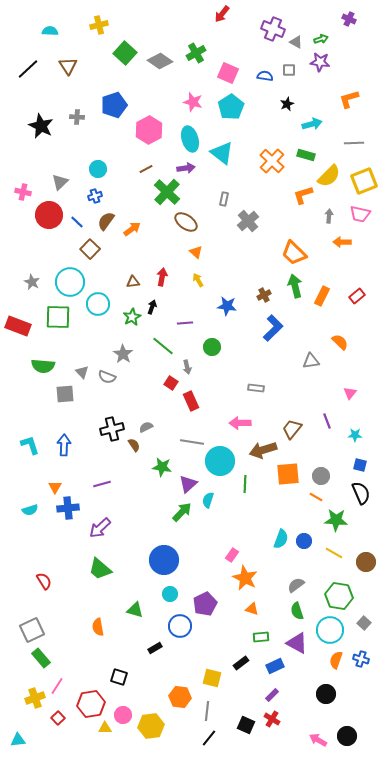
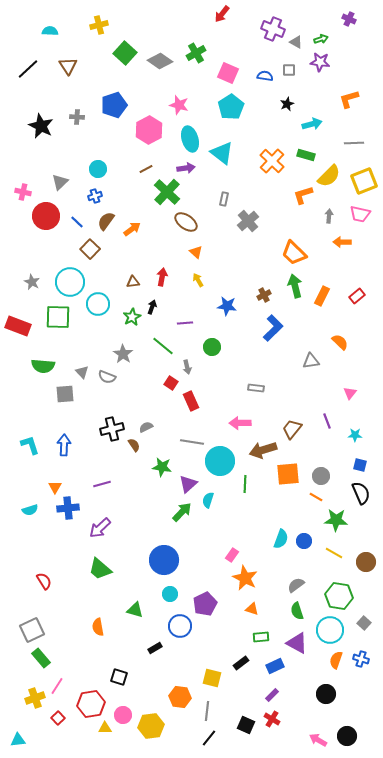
pink star at (193, 102): moved 14 px left, 3 px down
red circle at (49, 215): moved 3 px left, 1 px down
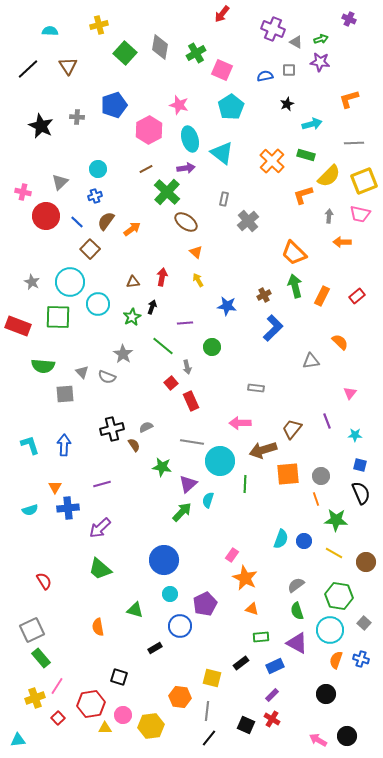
gray diamond at (160, 61): moved 14 px up; rotated 65 degrees clockwise
pink square at (228, 73): moved 6 px left, 3 px up
blue semicircle at (265, 76): rotated 21 degrees counterclockwise
red square at (171, 383): rotated 16 degrees clockwise
orange line at (316, 497): moved 2 px down; rotated 40 degrees clockwise
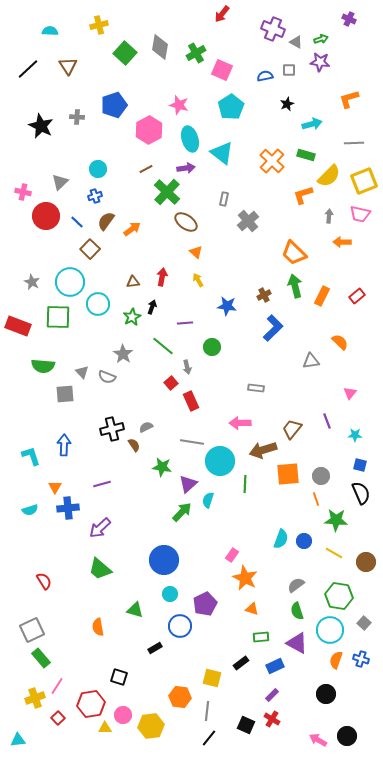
cyan L-shape at (30, 445): moved 1 px right, 11 px down
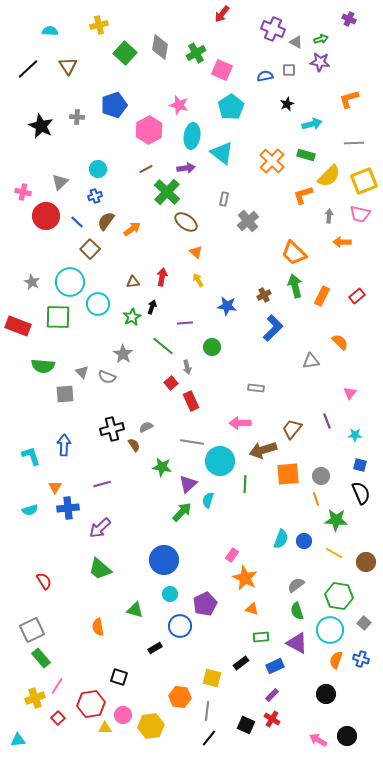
cyan ellipse at (190, 139): moved 2 px right, 3 px up; rotated 25 degrees clockwise
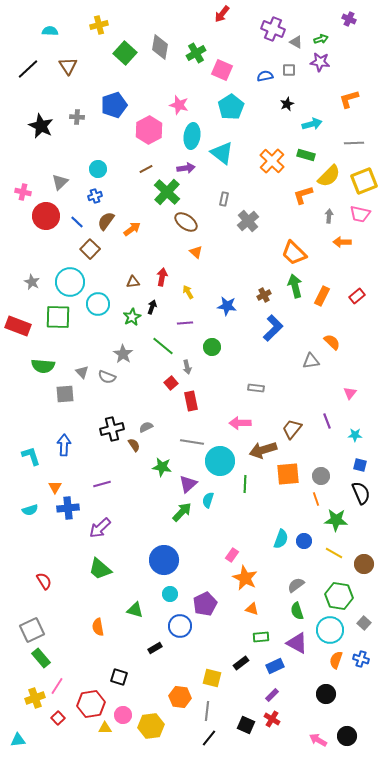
yellow arrow at (198, 280): moved 10 px left, 12 px down
orange semicircle at (340, 342): moved 8 px left
red rectangle at (191, 401): rotated 12 degrees clockwise
brown circle at (366, 562): moved 2 px left, 2 px down
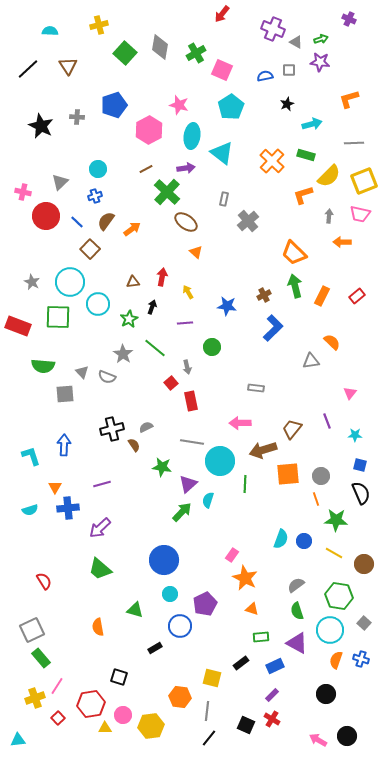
green star at (132, 317): moved 3 px left, 2 px down
green line at (163, 346): moved 8 px left, 2 px down
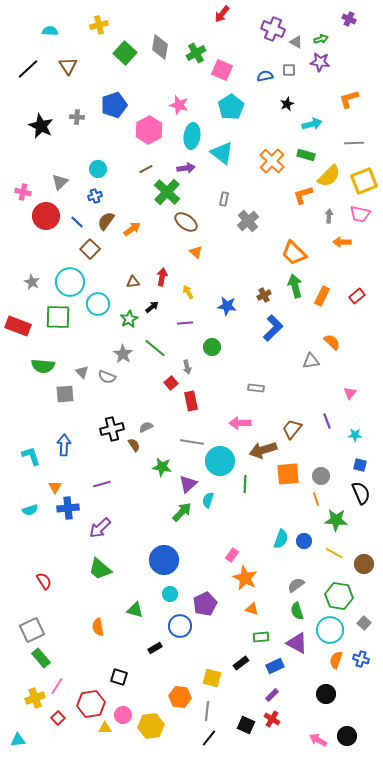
black arrow at (152, 307): rotated 32 degrees clockwise
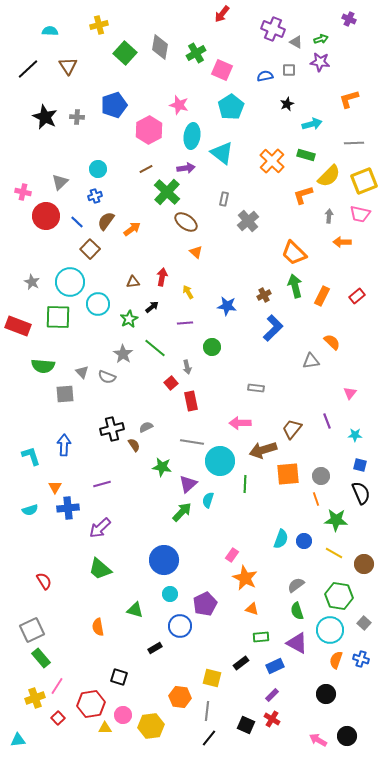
black star at (41, 126): moved 4 px right, 9 px up
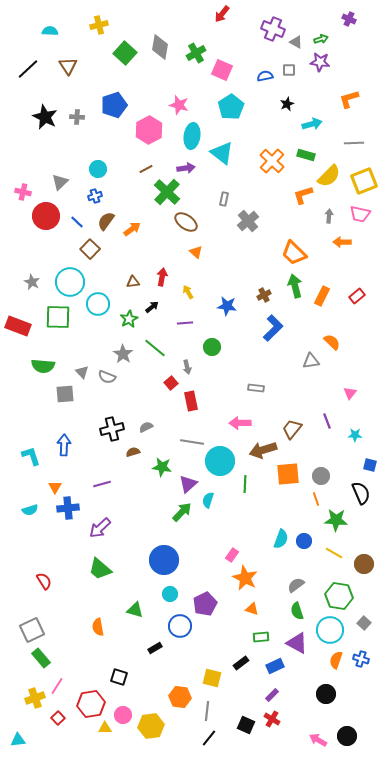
brown semicircle at (134, 445): moved 1 px left, 7 px down; rotated 72 degrees counterclockwise
blue square at (360, 465): moved 10 px right
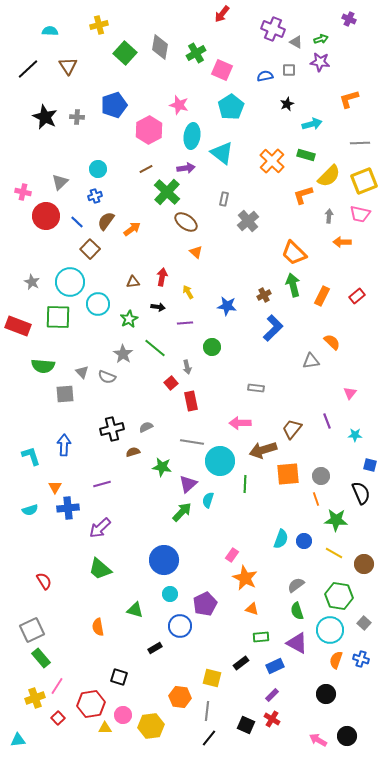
gray line at (354, 143): moved 6 px right
green arrow at (295, 286): moved 2 px left, 1 px up
black arrow at (152, 307): moved 6 px right; rotated 48 degrees clockwise
